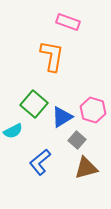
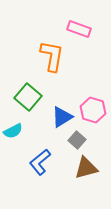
pink rectangle: moved 11 px right, 7 px down
green square: moved 6 px left, 7 px up
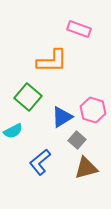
orange L-shape: moved 5 px down; rotated 80 degrees clockwise
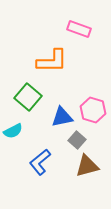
blue triangle: rotated 20 degrees clockwise
brown triangle: moved 1 px right, 2 px up
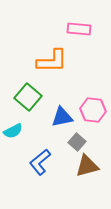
pink rectangle: rotated 15 degrees counterclockwise
pink hexagon: rotated 10 degrees counterclockwise
gray square: moved 2 px down
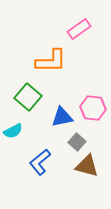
pink rectangle: rotated 40 degrees counterclockwise
orange L-shape: moved 1 px left
pink hexagon: moved 2 px up
brown triangle: rotated 30 degrees clockwise
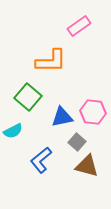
pink rectangle: moved 3 px up
pink hexagon: moved 4 px down
blue L-shape: moved 1 px right, 2 px up
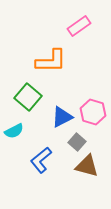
pink hexagon: rotated 10 degrees clockwise
blue triangle: rotated 15 degrees counterclockwise
cyan semicircle: moved 1 px right
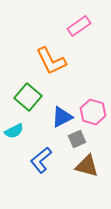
orange L-shape: rotated 64 degrees clockwise
gray square: moved 3 px up; rotated 24 degrees clockwise
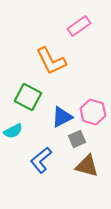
green square: rotated 12 degrees counterclockwise
cyan semicircle: moved 1 px left
